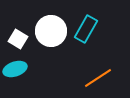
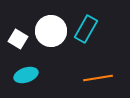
cyan ellipse: moved 11 px right, 6 px down
orange line: rotated 24 degrees clockwise
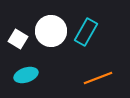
cyan rectangle: moved 3 px down
orange line: rotated 12 degrees counterclockwise
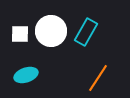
white square: moved 2 px right, 5 px up; rotated 30 degrees counterclockwise
orange line: rotated 36 degrees counterclockwise
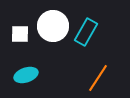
white circle: moved 2 px right, 5 px up
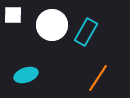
white circle: moved 1 px left, 1 px up
white square: moved 7 px left, 19 px up
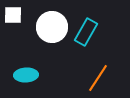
white circle: moved 2 px down
cyan ellipse: rotated 15 degrees clockwise
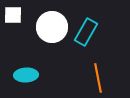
orange line: rotated 44 degrees counterclockwise
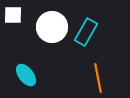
cyan ellipse: rotated 55 degrees clockwise
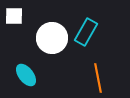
white square: moved 1 px right, 1 px down
white circle: moved 11 px down
